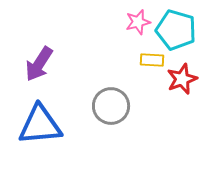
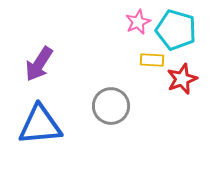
pink star: rotated 10 degrees counterclockwise
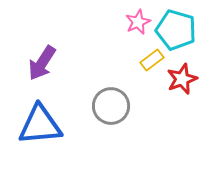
yellow rectangle: rotated 40 degrees counterclockwise
purple arrow: moved 3 px right, 1 px up
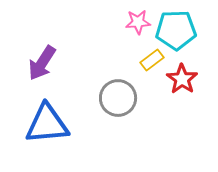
pink star: rotated 20 degrees clockwise
cyan pentagon: rotated 18 degrees counterclockwise
red star: rotated 16 degrees counterclockwise
gray circle: moved 7 px right, 8 px up
blue triangle: moved 7 px right, 1 px up
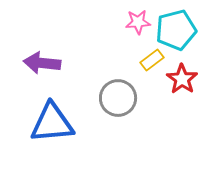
cyan pentagon: rotated 12 degrees counterclockwise
purple arrow: rotated 63 degrees clockwise
blue triangle: moved 5 px right, 1 px up
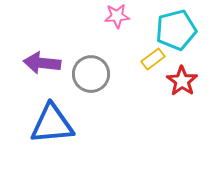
pink star: moved 21 px left, 6 px up
yellow rectangle: moved 1 px right, 1 px up
red star: moved 2 px down
gray circle: moved 27 px left, 24 px up
blue triangle: moved 1 px down
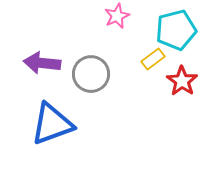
pink star: rotated 20 degrees counterclockwise
blue triangle: rotated 15 degrees counterclockwise
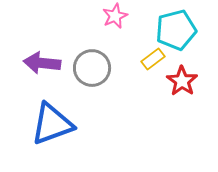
pink star: moved 2 px left
gray circle: moved 1 px right, 6 px up
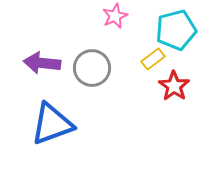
red star: moved 8 px left, 5 px down
